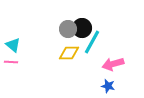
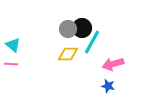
yellow diamond: moved 1 px left, 1 px down
pink line: moved 2 px down
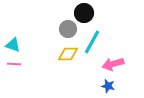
black circle: moved 2 px right, 15 px up
cyan triangle: rotated 21 degrees counterclockwise
pink line: moved 3 px right
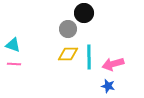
cyan line: moved 3 px left, 15 px down; rotated 30 degrees counterclockwise
